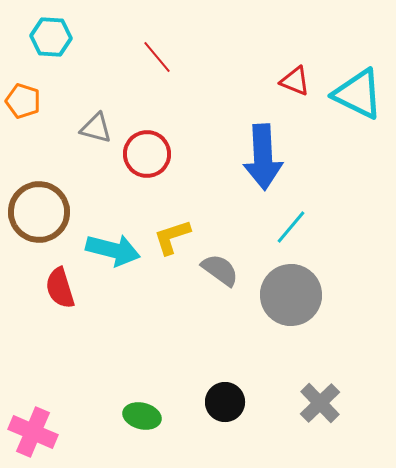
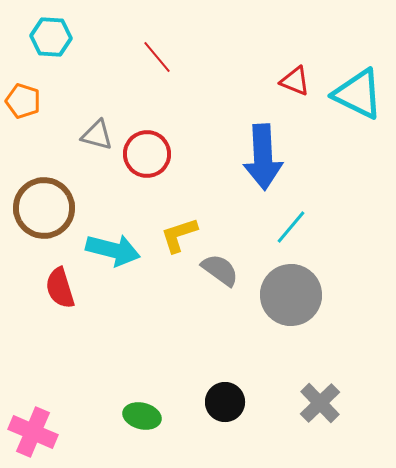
gray triangle: moved 1 px right, 7 px down
brown circle: moved 5 px right, 4 px up
yellow L-shape: moved 7 px right, 2 px up
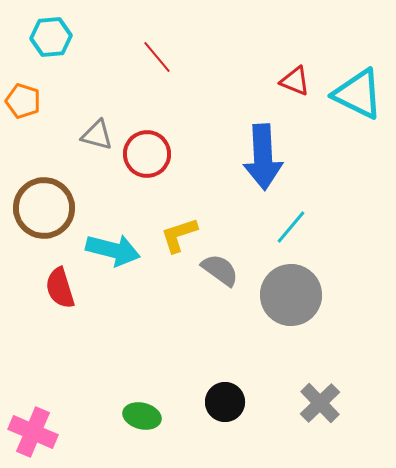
cyan hexagon: rotated 9 degrees counterclockwise
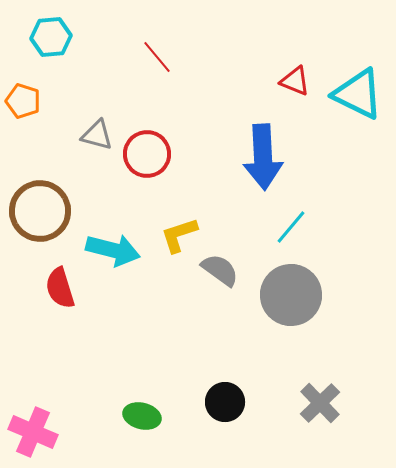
brown circle: moved 4 px left, 3 px down
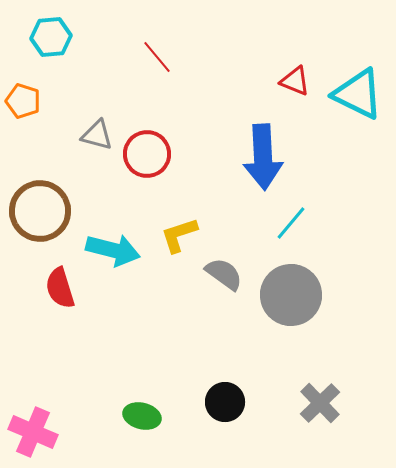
cyan line: moved 4 px up
gray semicircle: moved 4 px right, 4 px down
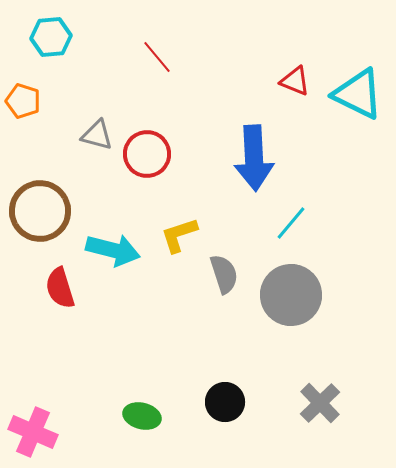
blue arrow: moved 9 px left, 1 px down
gray semicircle: rotated 36 degrees clockwise
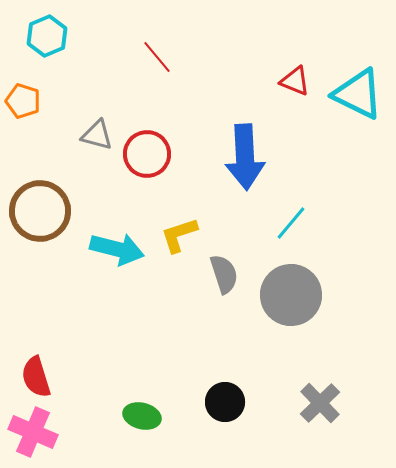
cyan hexagon: moved 4 px left, 1 px up; rotated 18 degrees counterclockwise
blue arrow: moved 9 px left, 1 px up
cyan arrow: moved 4 px right, 1 px up
red semicircle: moved 24 px left, 89 px down
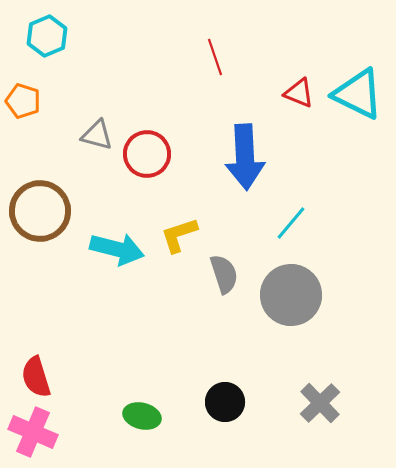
red line: moved 58 px right; rotated 21 degrees clockwise
red triangle: moved 4 px right, 12 px down
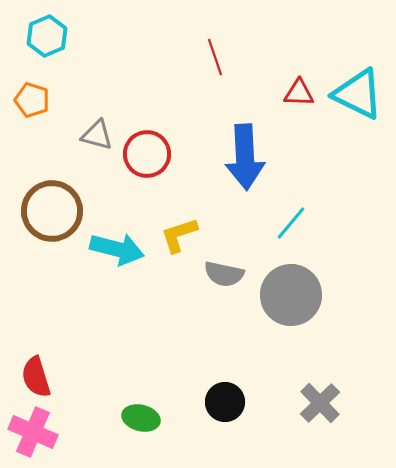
red triangle: rotated 20 degrees counterclockwise
orange pentagon: moved 9 px right, 1 px up
brown circle: moved 12 px right
gray semicircle: rotated 120 degrees clockwise
green ellipse: moved 1 px left, 2 px down
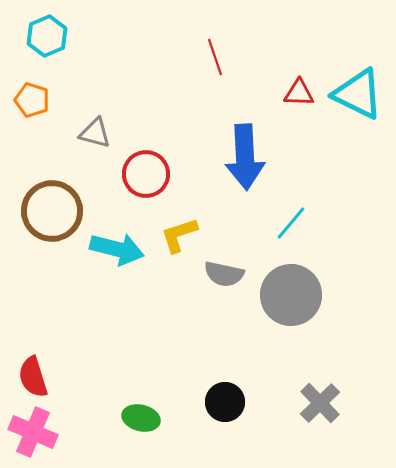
gray triangle: moved 2 px left, 2 px up
red circle: moved 1 px left, 20 px down
red semicircle: moved 3 px left
